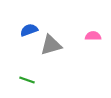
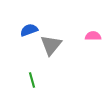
gray triangle: rotated 35 degrees counterclockwise
green line: moved 5 px right; rotated 56 degrees clockwise
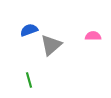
gray triangle: rotated 10 degrees clockwise
green line: moved 3 px left
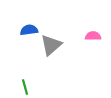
blue semicircle: rotated 12 degrees clockwise
green line: moved 4 px left, 7 px down
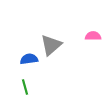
blue semicircle: moved 29 px down
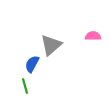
blue semicircle: moved 3 px right, 5 px down; rotated 54 degrees counterclockwise
green line: moved 1 px up
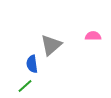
blue semicircle: rotated 36 degrees counterclockwise
green line: rotated 63 degrees clockwise
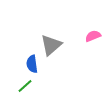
pink semicircle: rotated 21 degrees counterclockwise
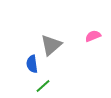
green line: moved 18 px right
